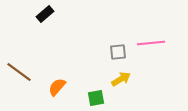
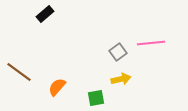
gray square: rotated 30 degrees counterclockwise
yellow arrow: rotated 18 degrees clockwise
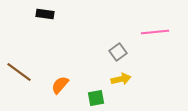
black rectangle: rotated 48 degrees clockwise
pink line: moved 4 px right, 11 px up
orange semicircle: moved 3 px right, 2 px up
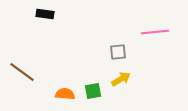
gray square: rotated 30 degrees clockwise
brown line: moved 3 px right
yellow arrow: rotated 18 degrees counterclockwise
orange semicircle: moved 5 px right, 9 px down; rotated 54 degrees clockwise
green square: moved 3 px left, 7 px up
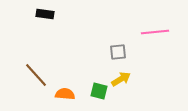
brown line: moved 14 px right, 3 px down; rotated 12 degrees clockwise
green square: moved 6 px right; rotated 24 degrees clockwise
